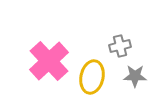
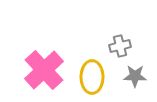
pink cross: moved 5 px left, 9 px down
yellow ellipse: rotated 12 degrees counterclockwise
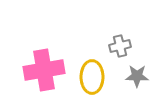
pink cross: rotated 33 degrees clockwise
gray star: moved 2 px right
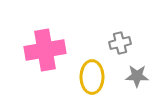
gray cross: moved 3 px up
pink cross: moved 1 px right, 20 px up
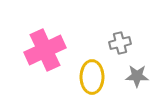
pink cross: rotated 15 degrees counterclockwise
